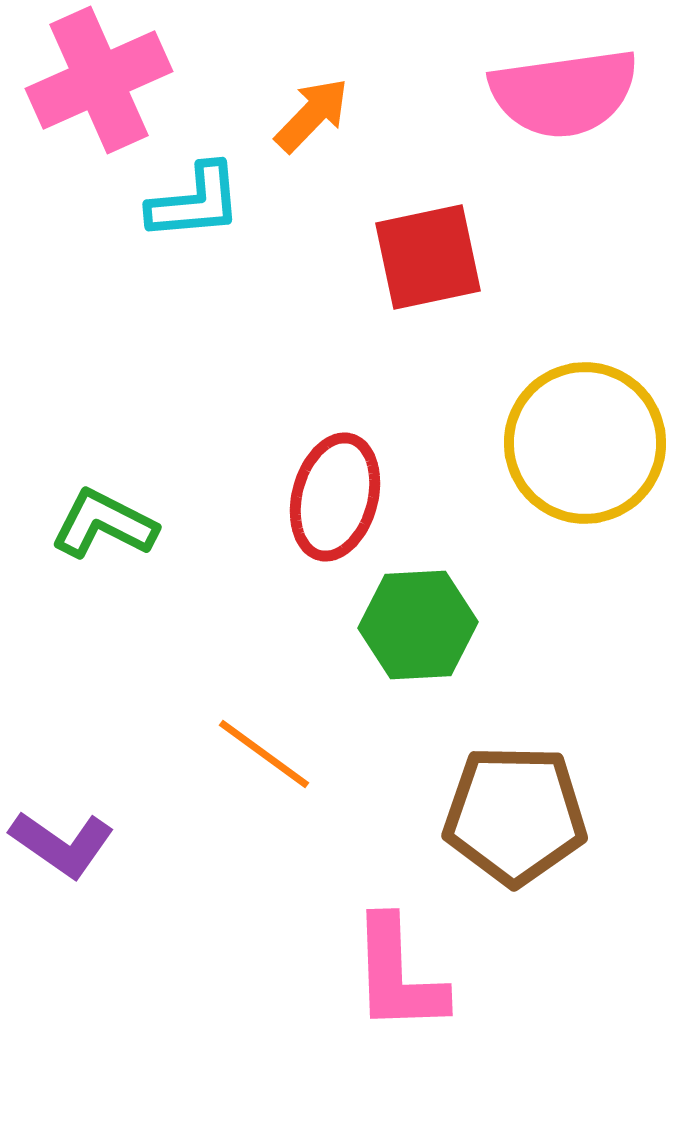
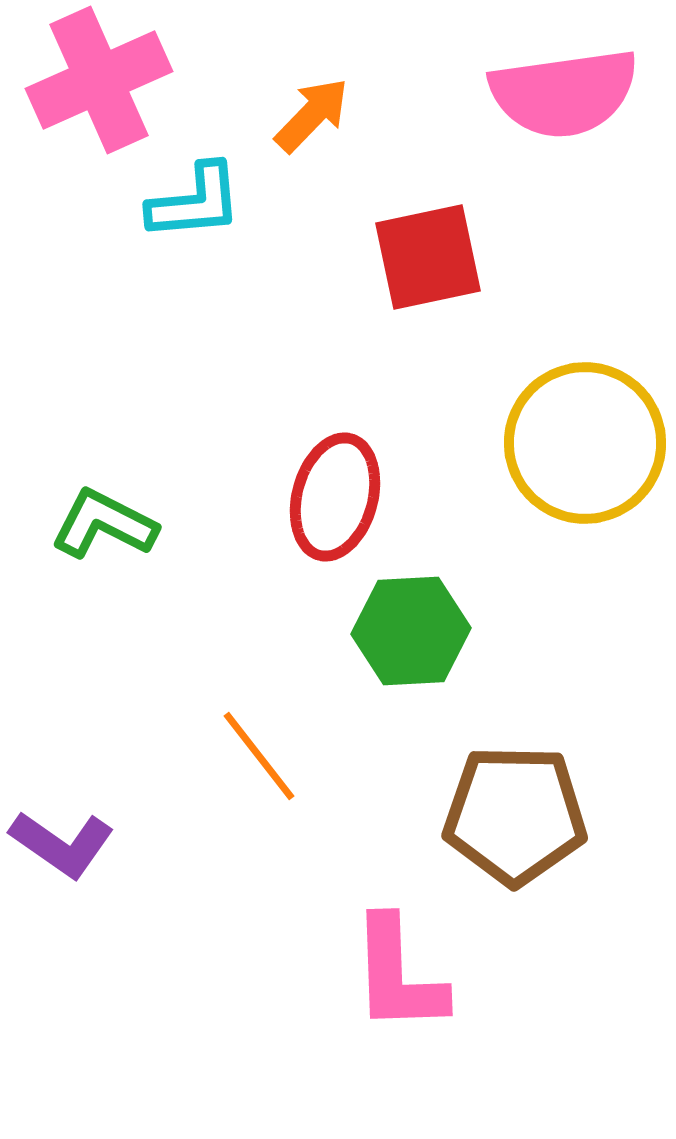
green hexagon: moved 7 px left, 6 px down
orange line: moved 5 px left, 2 px down; rotated 16 degrees clockwise
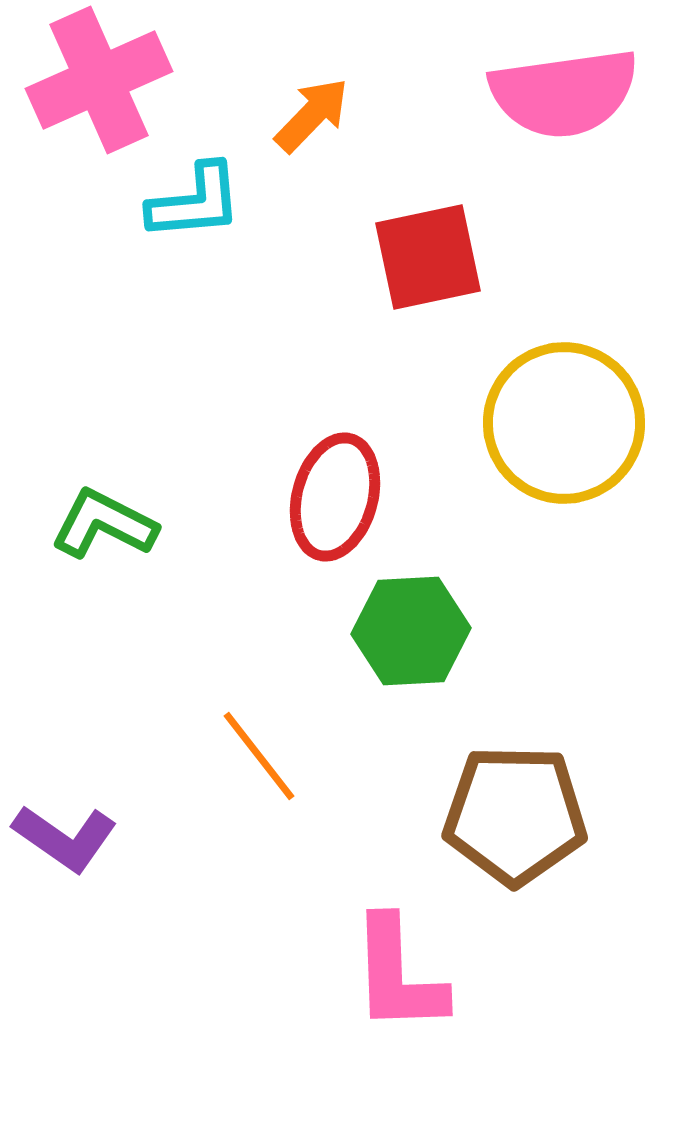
yellow circle: moved 21 px left, 20 px up
purple L-shape: moved 3 px right, 6 px up
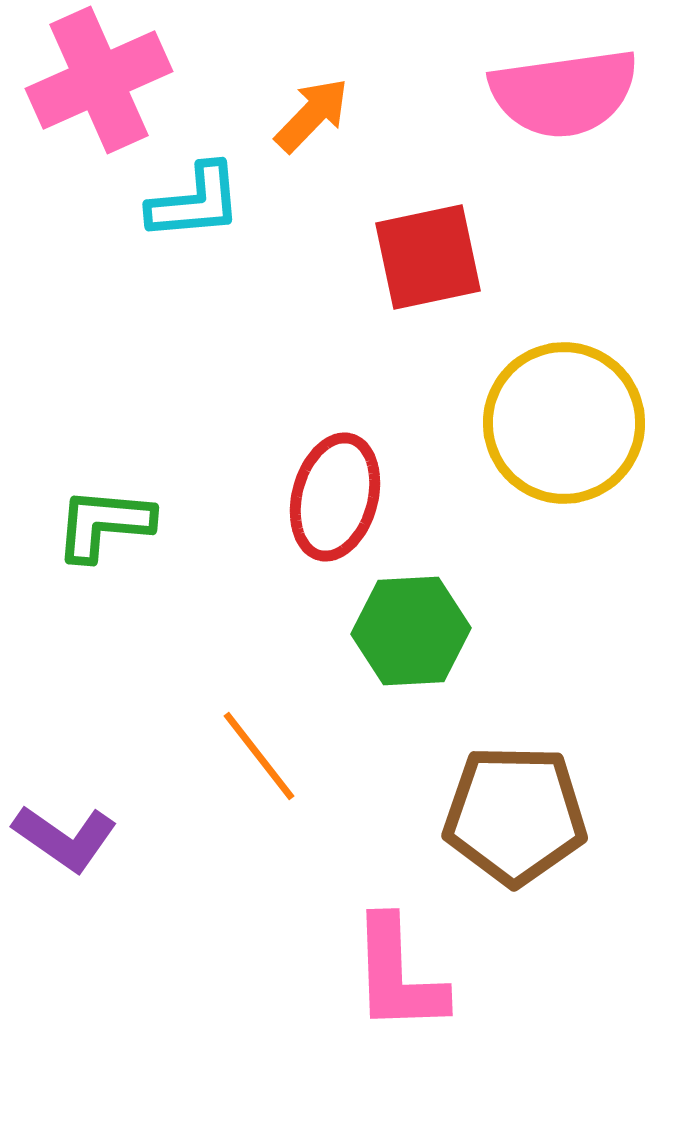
green L-shape: rotated 22 degrees counterclockwise
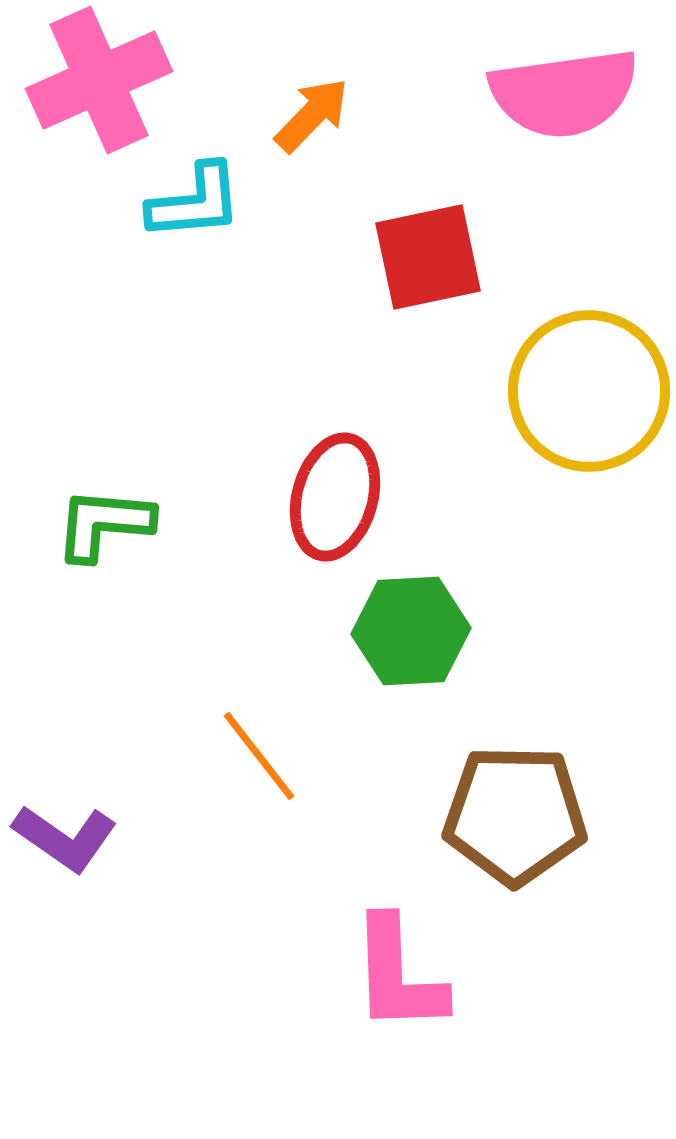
yellow circle: moved 25 px right, 32 px up
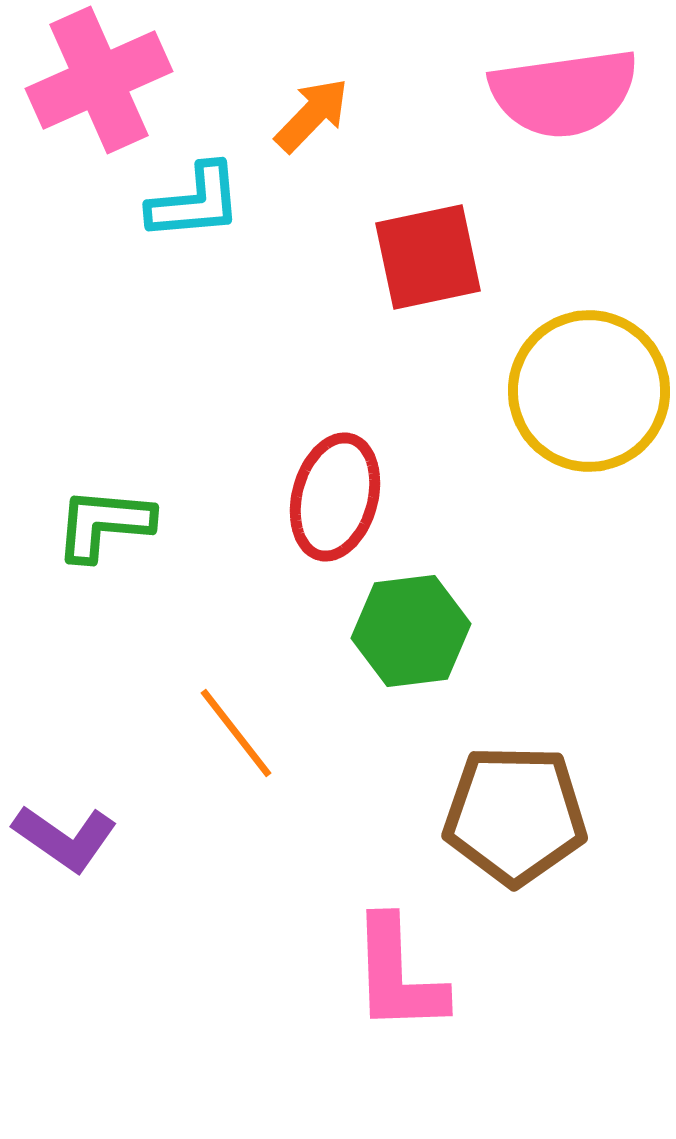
green hexagon: rotated 4 degrees counterclockwise
orange line: moved 23 px left, 23 px up
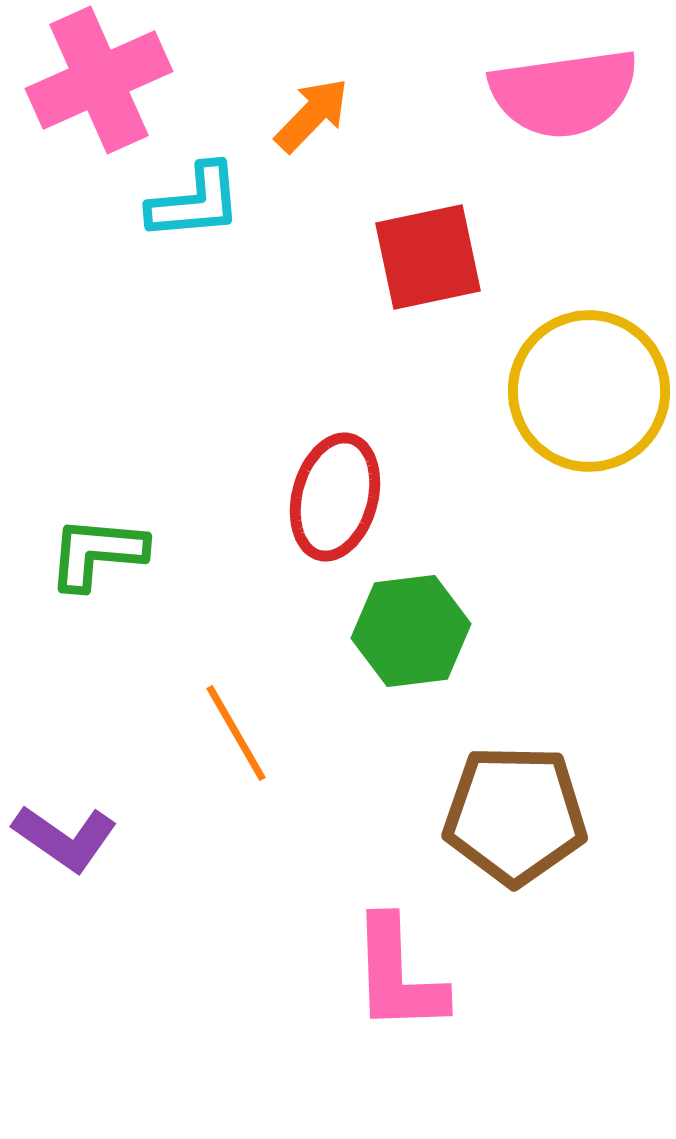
green L-shape: moved 7 px left, 29 px down
orange line: rotated 8 degrees clockwise
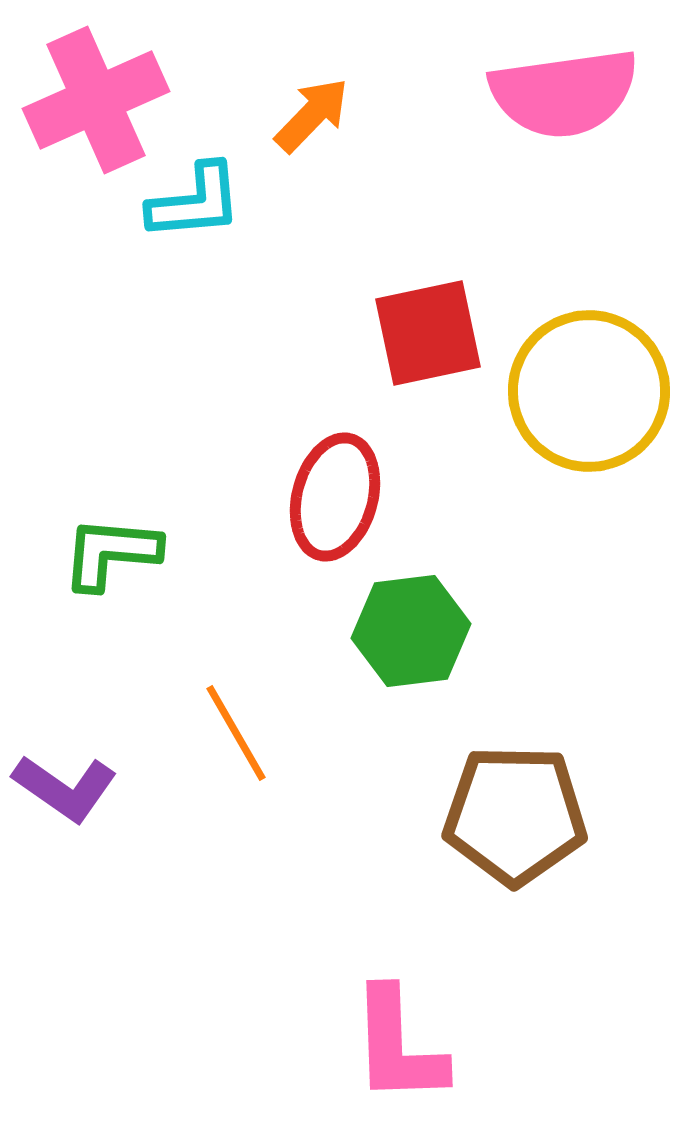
pink cross: moved 3 px left, 20 px down
red square: moved 76 px down
green L-shape: moved 14 px right
purple L-shape: moved 50 px up
pink L-shape: moved 71 px down
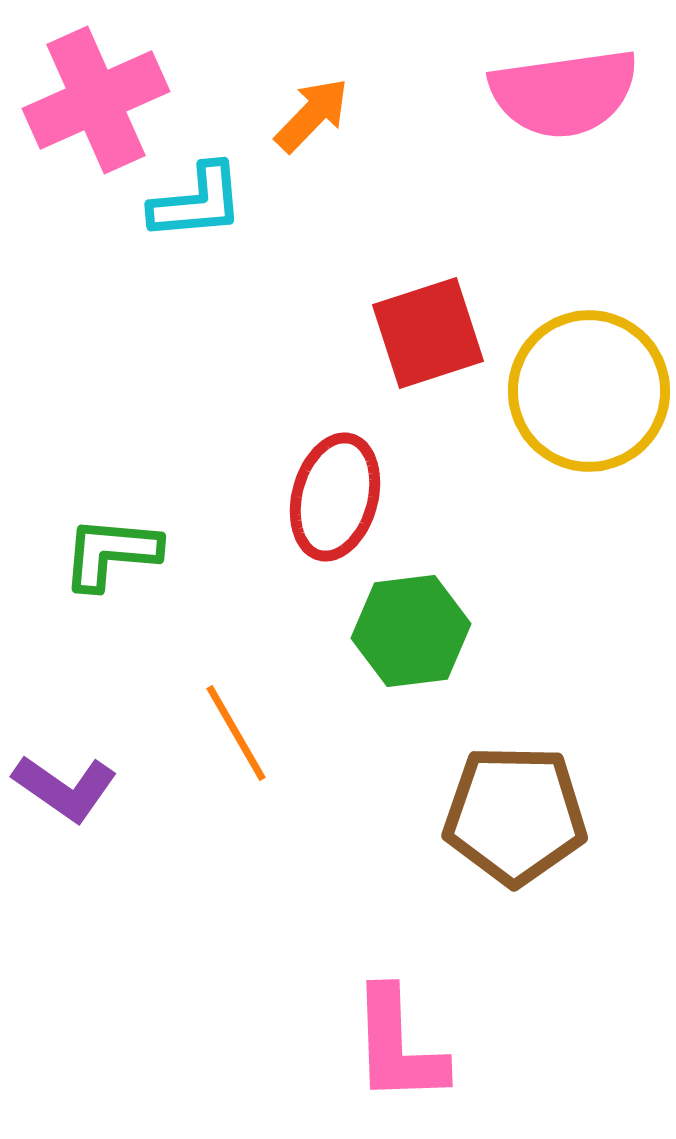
cyan L-shape: moved 2 px right
red square: rotated 6 degrees counterclockwise
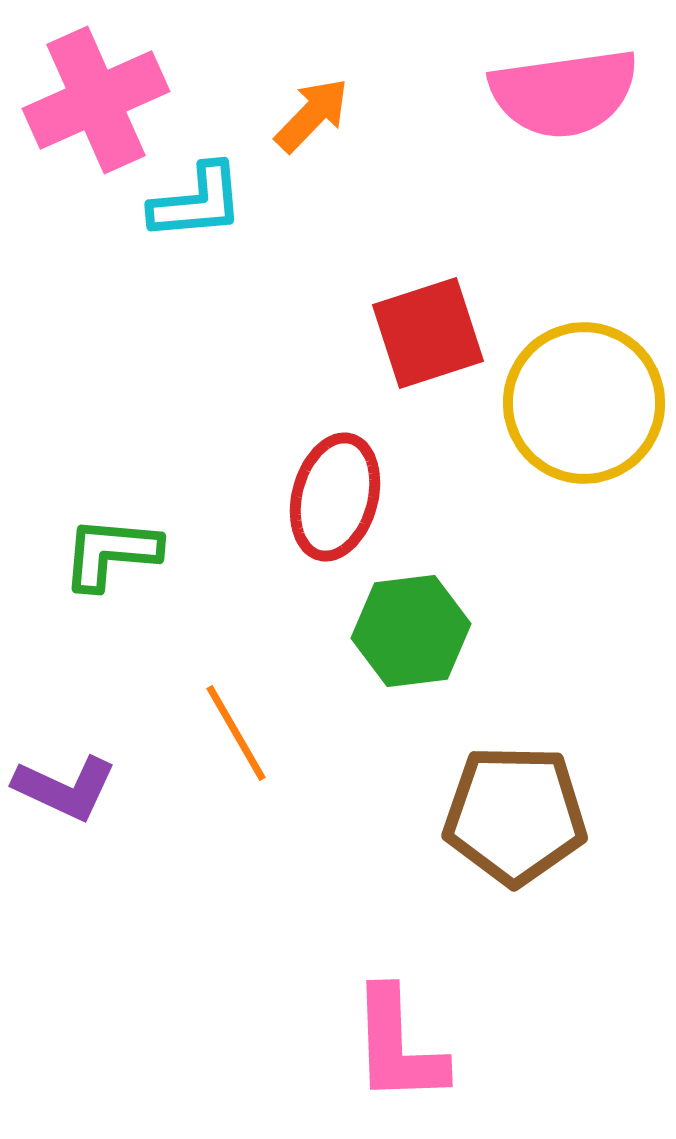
yellow circle: moved 5 px left, 12 px down
purple L-shape: rotated 10 degrees counterclockwise
